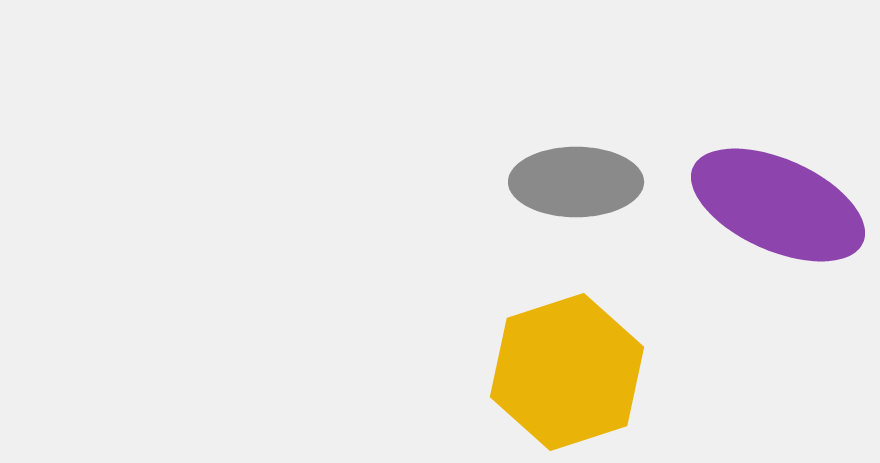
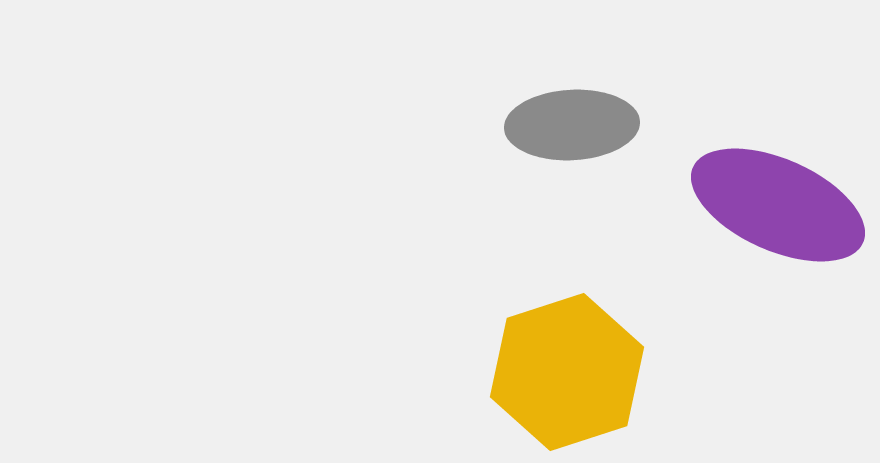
gray ellipse: moved 4 px left, 57 px up; rotated 3 degrees counterclockwise
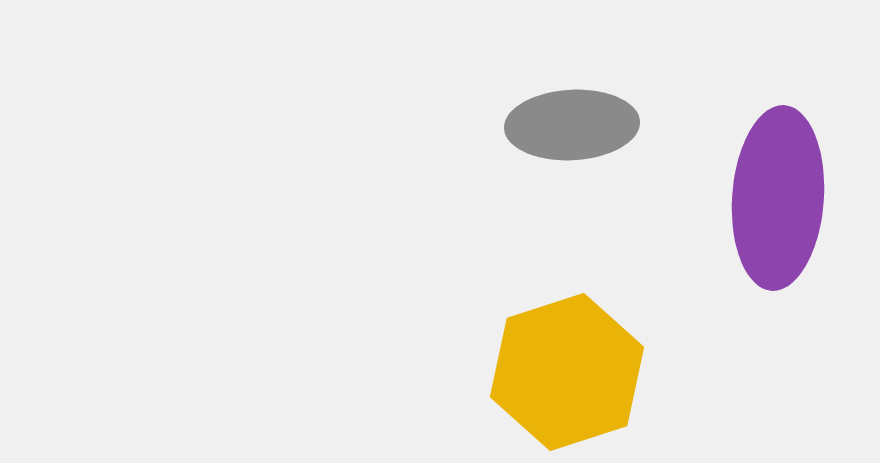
purple ellipse: moved 7 px up; rotated 70 degrees clockwise
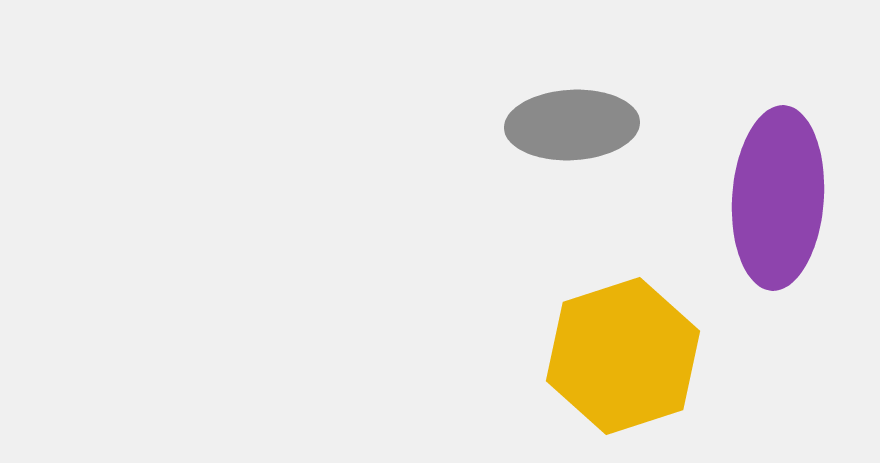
yellow hexagon: moved 56 px right, 16 px up
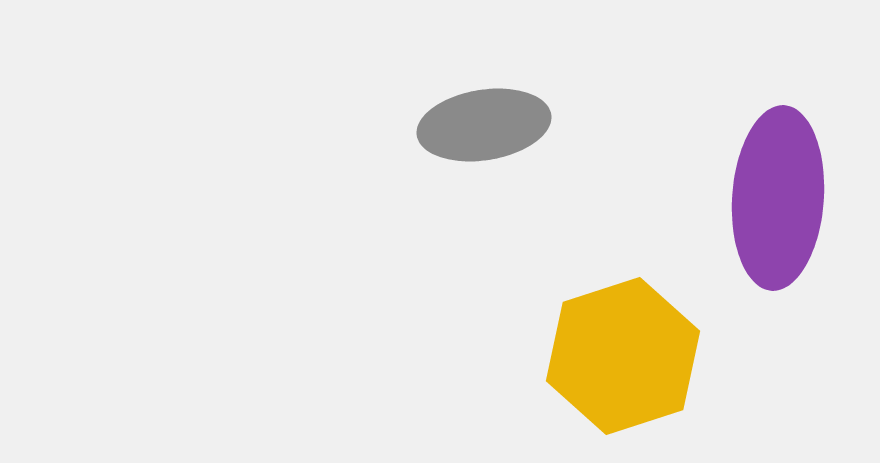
gray ellipse: moved 88 px left; rotated 6 degrees counterclockwise
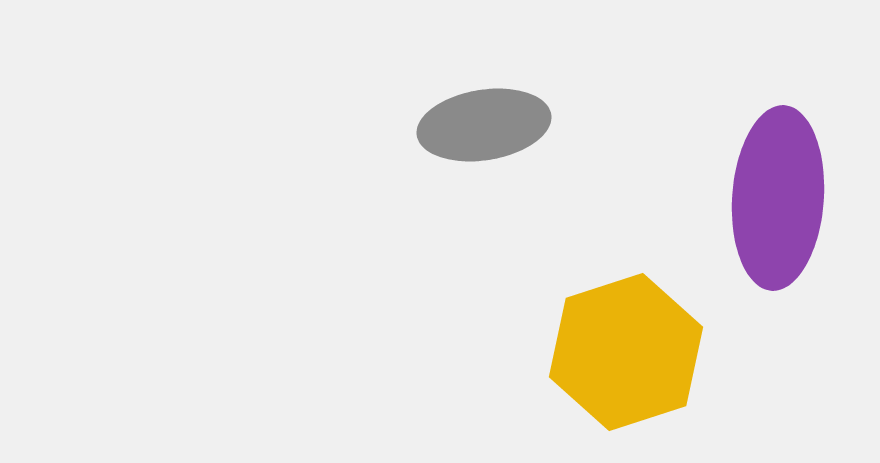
yellow hexagon: moved 3 px right, 4 px up
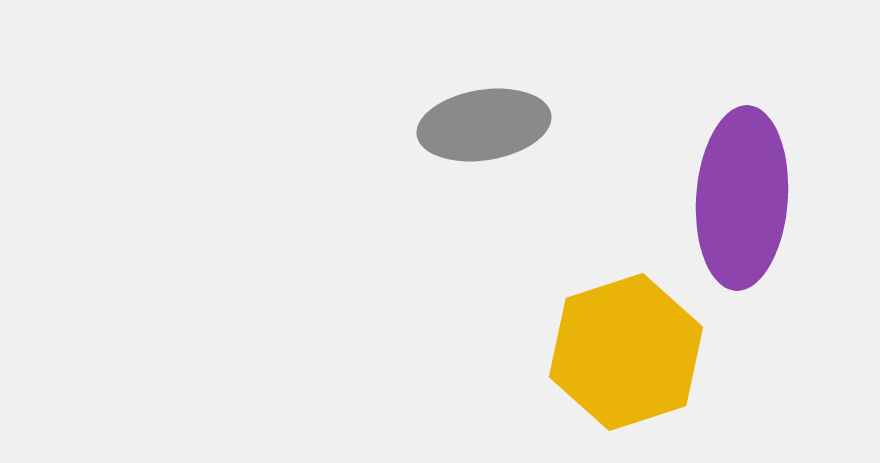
purple ellipse: moved 36 px left
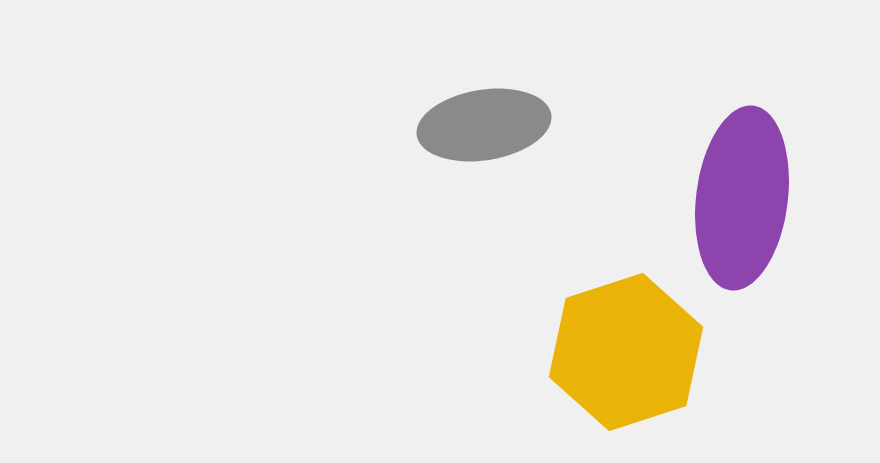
purple ellipse: rotated 3 degrees clockwise
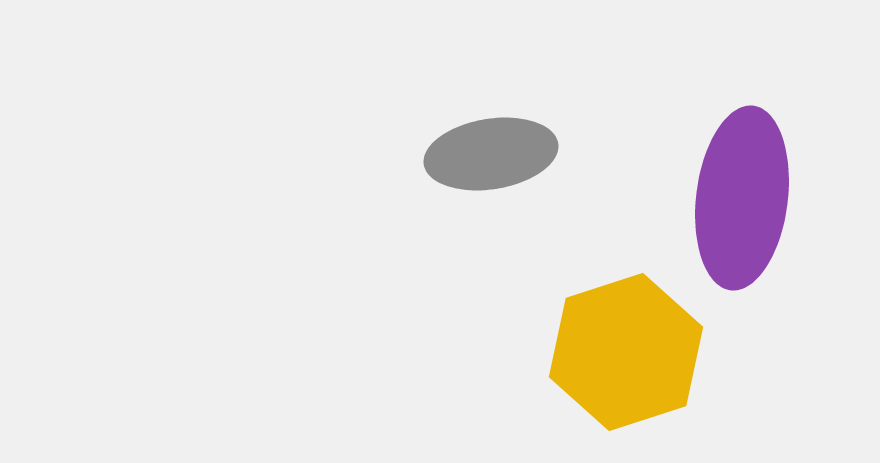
gray ellipse: moved 7 px right, 29 px down
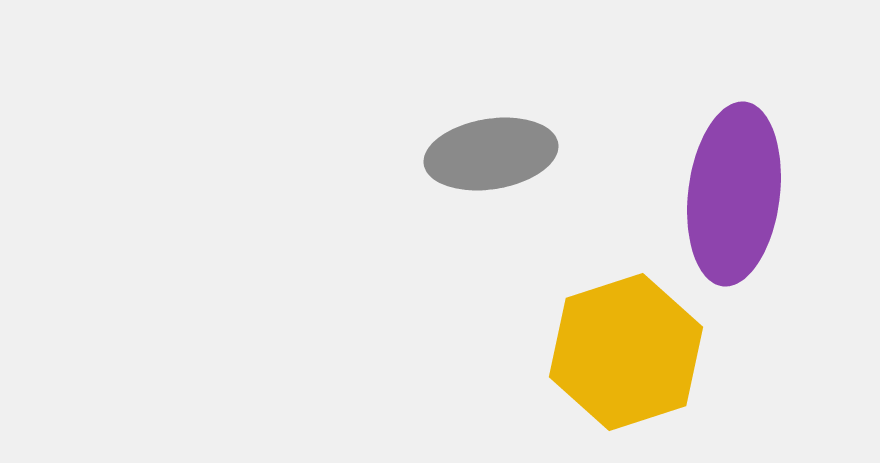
purple ellipse: moved 8 px left, 4 px up
